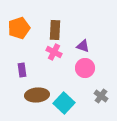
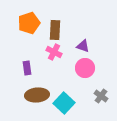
orange pentagon: moved 10 px right, 5 px up
purple rectangle: moved 5 px right, 2 px up
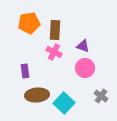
orange pentagon: rotated 10 degrees clockwise
purple rectangle: moved 2 px left, 3 px down
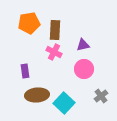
purple triangle: moved 1 px up; rotated 32 degrees counterclockwise
pink circle: moved 1 px left, 1 px down
gray cross: rotated 16 degrees clockwise
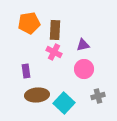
purple rectangle: moved 1 px right
gray cross: moved 3 px left; rotated 24 degrees clockwise
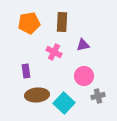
brown rectangle: moved 7 px right, 8 px up
pink circle: moved 7 px down
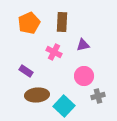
orange pentagon: rotated 15 degrees counterclockwise
purple rectangle: rotated 48 degrees counterclockwise
cyan square: moved 3 px down
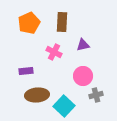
purple rectangle: rotated 40 degrees counterclockwise
pink circle: moved 1 px left
gray cross: moved 2 px left, 1 px up
